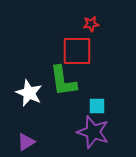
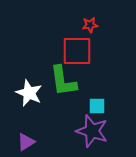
red star: moved 1 px left, 1 px down
purple star: moved 1 px left, 1 px up
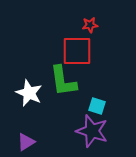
cyan square: rotated 18 degrees clockwise
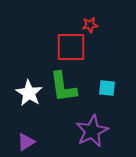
red square: moved 6 px left, 4 px up
green L-shape: moved 6 px down
white star: rotated 8 degrees clockwise
cyan square: moved 10 px right, 18 px up; rotated 12 degrees counterclockwise
purple star: rotated 28 degrees clockwise
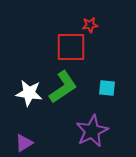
green L-shape: rotated 116 degrees counterclockwise
white star: rotated 24 degrees counterclockwise
purple triangle: moved 2 px left, 1 px down
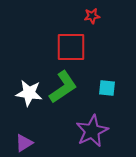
red star: moved 2 px right, 9 px up
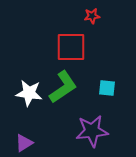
purple star: rotated 20 degrees clockwise
